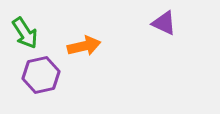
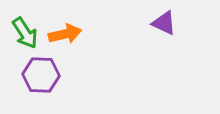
orange arrow: moved 19 px left, 12 px up
purple hexagon: rotated 15 degrees clockwise
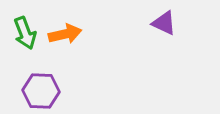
green arrow: rotated 12 degrees clockwise
purple hexagon: moved 16 px down
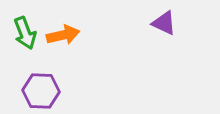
orange arrow: moved 2 px left, 1 px down
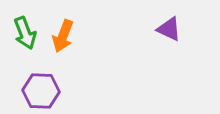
purple triangle: moved 5 px right, 6 px down
orange arrow: moved 1 px down; rotated 124 degrees clockwise
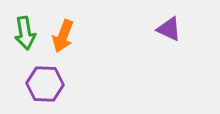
green arrow: rotated 12 degrees clockwise
purple hexagon: moved 4 px right, 7 px up
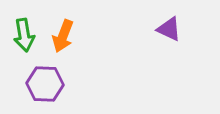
green arrow: moved 1 px left, 2 px down
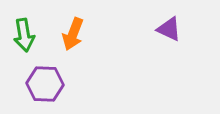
orange arrow: moved 10 px right, 2 px up
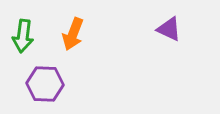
green arrow: moved 1 px left, 1 px down; rotated 16 degrees clockwise
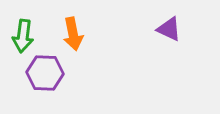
orange arrow: rotated 32 degrees counterclockwise
purple hexagon: moved 11 px up
